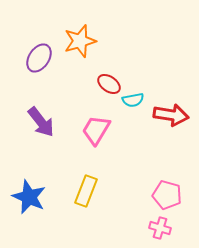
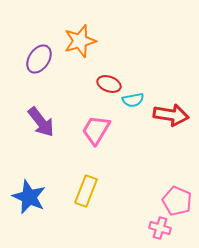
purple ellipse: moved 1 px down
red ellipse: rotated 15 degrees counterclockwise
pink pentagon: moved 10 px right, 6 px down; rotated 8 degrees clockwise
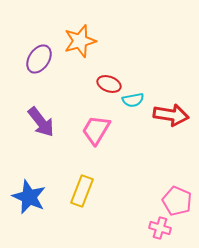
yellow rectangle: moved 4 px left
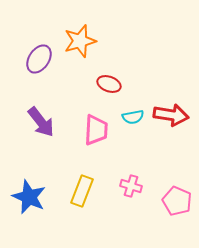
cyan semicircle: moved 17 px down
pink trapezoid: rotated 152 degrees clockwise
pink cross: moved 29 px left, 42 px up
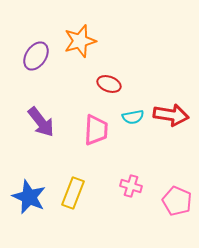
purple ellipse: moved 3 px left, 3 px up
yellow rectangle: moved 9 px left, 2 px down
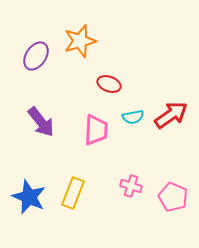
red arrow: rotated 44 degrees counterclockwise
pink pentagon: moved 4 px left, 4 px up
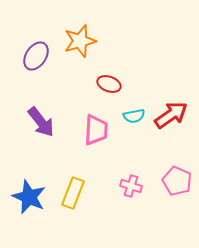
cyan semicircle: moved 1 px right, 1 px up
pink pentagon: moved 4 px right, 16 px up
